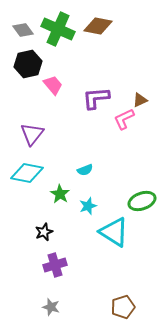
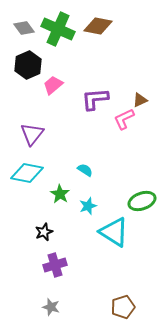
gray diamond: moved 1 px right, 2 px up
black hexagon: moved 1 px down; rotated 12 degrees counterclockwise
pink trapezoid: rotated 90 degrees counterclockwise
purple L-shape: moved 1 px left, 1 px down
cyan semicircle: rotated 126 degrees counterclockwise
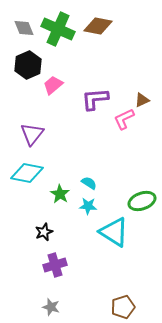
gray diamond: rotated 15 degrees clockwise
brown triangle: moved 2 px right
cyan semicircle: moved 4 px right, 13 px down
cyan star: rotated 24 degrees clockwise
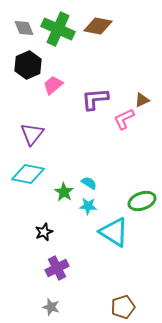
cyan diamond: moved 1 px right, 1 px down
green star: moved 4 px right, 2 px up
purple cross: moved 2 px right, 3 px down; rotated 10 degrees counterclockwise
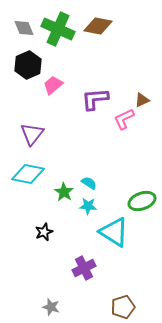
purple cross: moved 27 px right
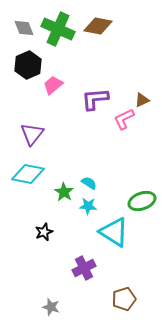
brown pentagon: moved 1 px right, 8 px up
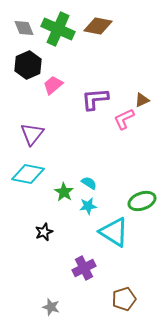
cyan star: rotated 12 degrees counterclockwise
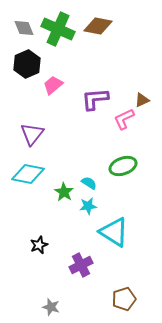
black hexagon: moved 1 px left, 1 px up
green ellipse: moved 19 px left, 35 px up
black star: moved 5 px left, 13 px down
purple cross: moved 3 px left, 3 px up
